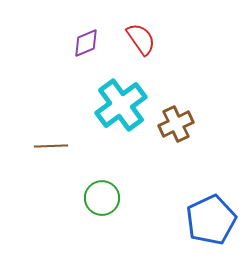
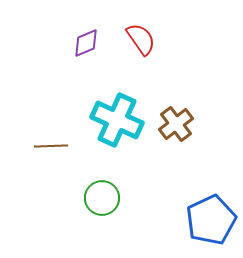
cyan cross: moved 4 px left, 15 px down; rotated 30 degrees counterclockwise
brown cross: rotated 12 degrees counterclockwise
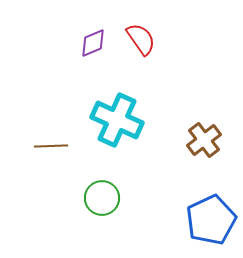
purple diamond: moved 7 px right
brown cross: moved 28 px right, 16 px down
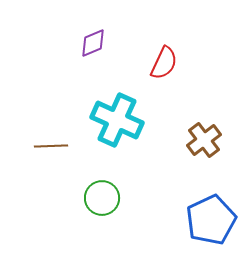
red semicircle: moved 23 px right, 24 px down; rotated 60 degrees clockwise
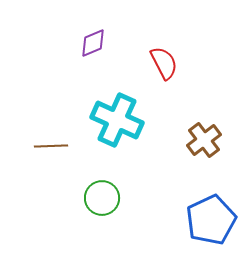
red semicircle: rotated 52 degrees counterclockwise
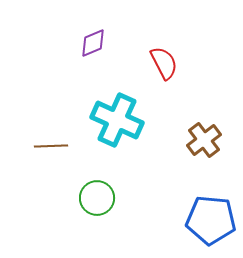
green circle: moved 5 px left
blue pentagon: rotated 30 degrees clockwise
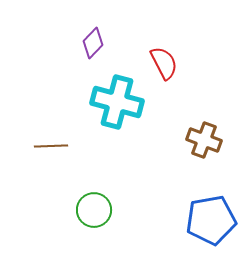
purple diamond: rotated 24 degrees counterclockwise
cyan cross: moved 18 px up; rotated 9 degrees counterclockwise
brown cross: rotated 32 degrees counterclockwise
green circle: moved 3 px left, 12 px down
blue pentagon: rotated 15 degrees counterclockwise
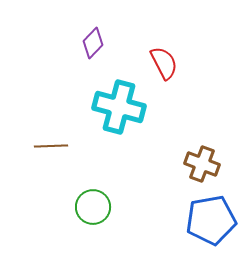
cyan cross: moved 2 px right, 5 px down
brown cross: moved 2 px left, 24 px down
green circle: moved 1 px left, 3 px up
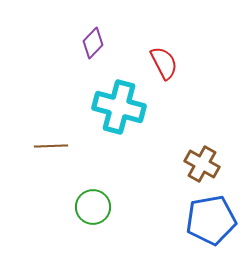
brown cross: rotated 8 degrees clockwise
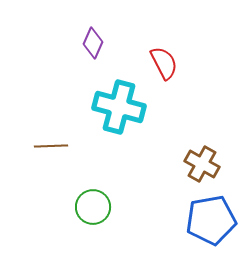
purple diamond: rotated 20 degrees counterclockwise
